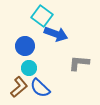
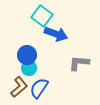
blue circle: moved 2 px right, 9 px down
blue semicircle: moved 1 px left; rotated 80 degrees clockwise
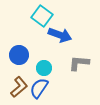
blue arrow: moved 4 px right, 1 px down
blue circle: moved 8 px left
cyan circle: moved 15 px right
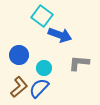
blue semicircle: rotated 10 degrees clockwise
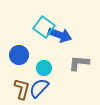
cyan square: moved 2 px right, 11 px down
brown L-shape: moved 3 px right, 2 px down; rotated 35 degrees counterclockwise
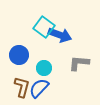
brown L-shape: moved 2 px up
